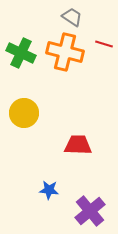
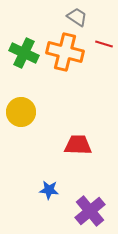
gray trapezoid: moved 5 px right
green cross: moved 3 px right
yellow circle: moved 3 px left, 1 px up
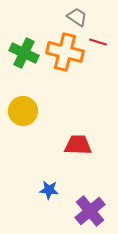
red line: moved 6 px left, 2 px up
yellow circle: moved 2 px right, 1 px up
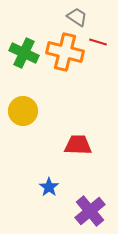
blue star: moved 3 px up; rotated 30 degrees clockwise
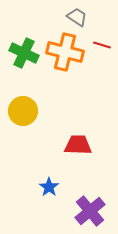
red line: moved 4 px right, 3 px down
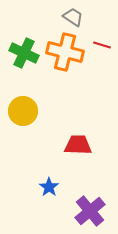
gray trapezoid: moved 4 px left
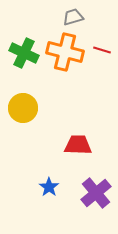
gray trapezoid: rotated 50 degrees counterclockwise
red line: moved 5 px down
yellow circle: moved 3 px up
purple cross: moved 6 px right, 18 px up
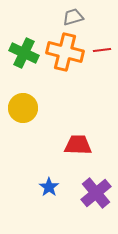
red line: rotated 24 degrees counterclockwise
